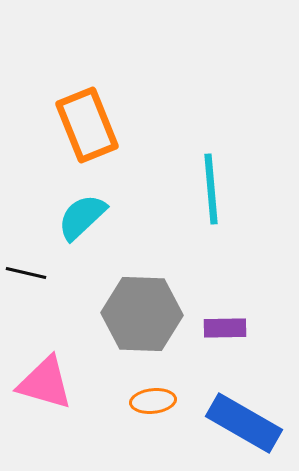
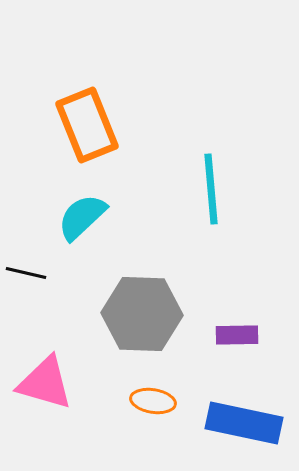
purple rectangle: moved 12 px right, 7 px down
orange ellipse: rotated 15 degrees clockwise
blue rectangle: rotated 18 degrees counterclockwise
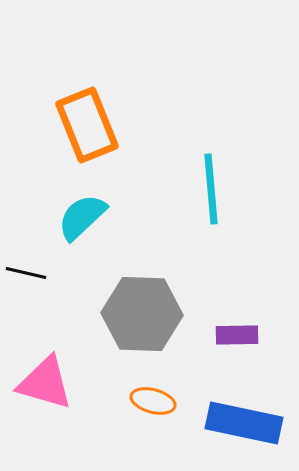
orange ellipse: rotated 6 degrees clockwise
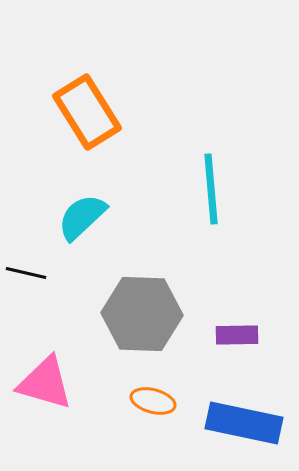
orange rectangle: moved 13 px up; rotated 10 degrees counterclockwise
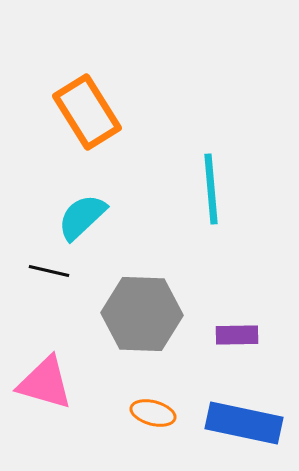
black line: moved 23 px right, 2 px up
orange ellipse: moved 12 px down
